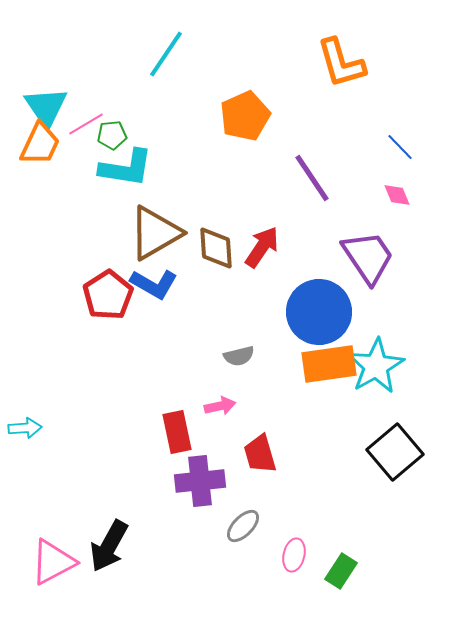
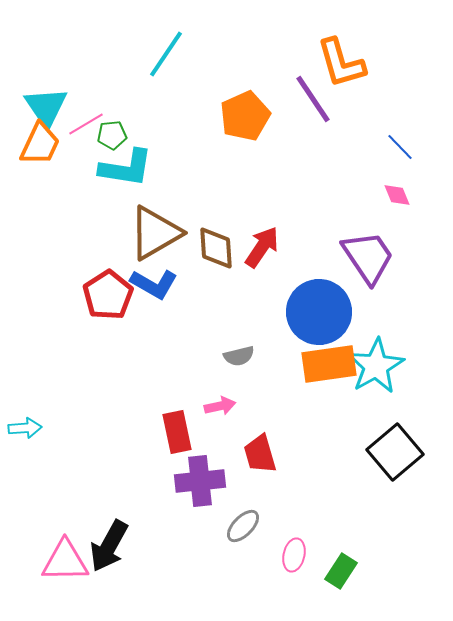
purple line: moved 1 px right, 79 px up
pink triangle: moved 12 px right, 1 px up; rotated 27 degrees clockwise
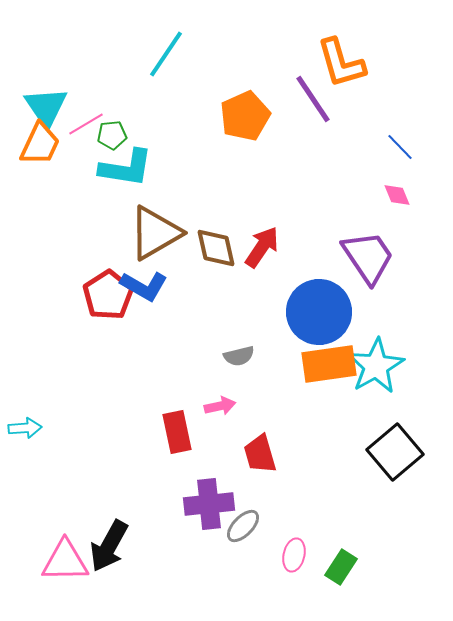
brown diamond: rotated 9 degrees counterclockwise
blue L-shape: moved 10 px left, 2 px down
purple cross: moved 9 px right, 23 px down
green rectangle: moved 4 px up
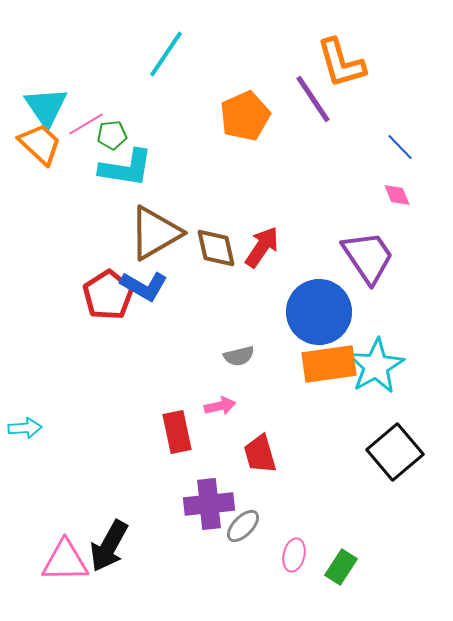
orange trapezoid: rotated 72 degrees counterclockwise
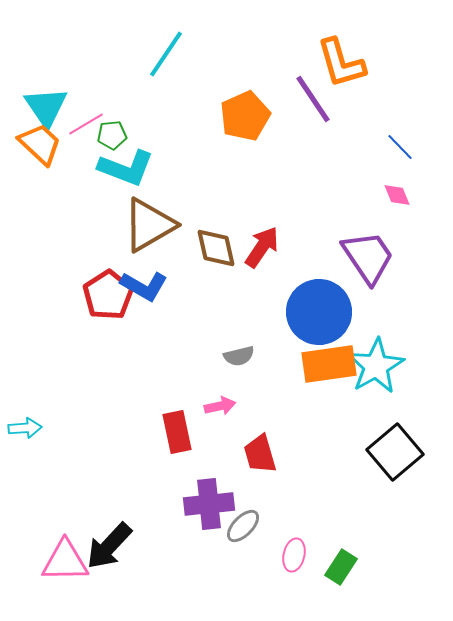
cyan L-shape: rotated 12 degrees clockwise
brown triangle: moved 6 px left, 8 px up
black arrow: rotated 14 degrees clockwise
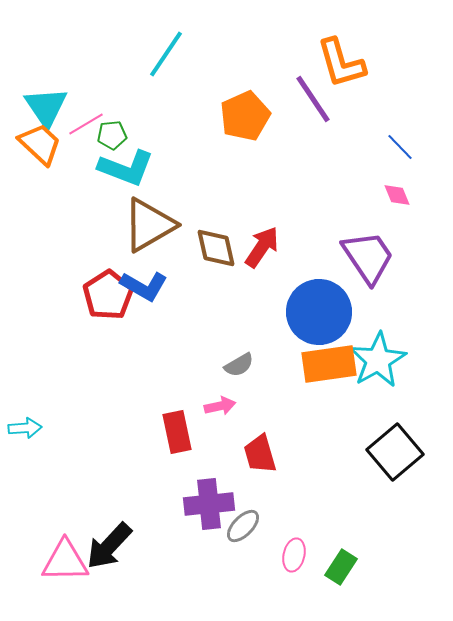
gray semicircle: moved 9 px down; rotated 16 degrees counterclockwise
cyan star: moved 2 px right, 6 px up
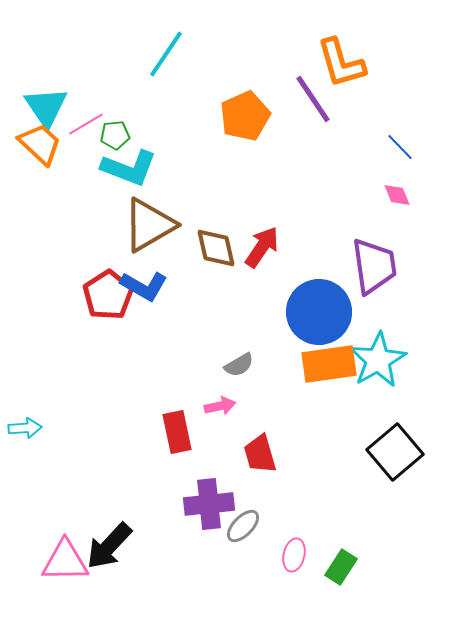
green pentagon: moved 3 px right
cyan L-shape: moved 3 px right
purple trapezoid: moved 6 px right, 9 px down; rotated 26 degrees clockwise
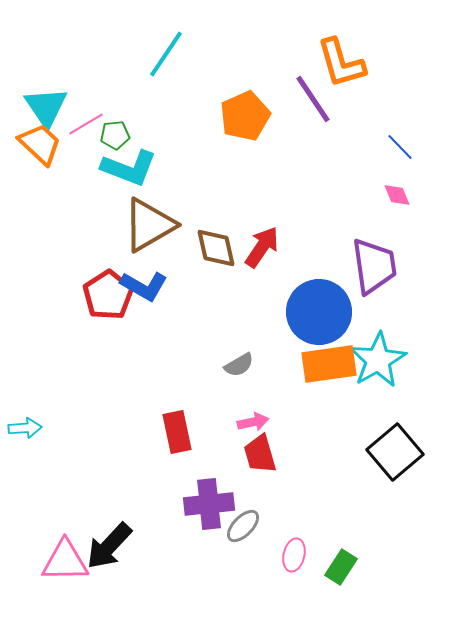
pink arrow: moved 33 px right, 16 px down
